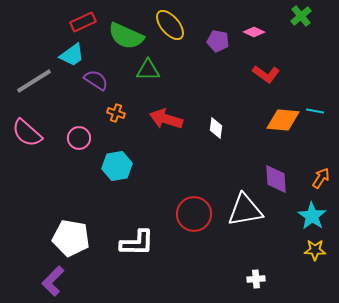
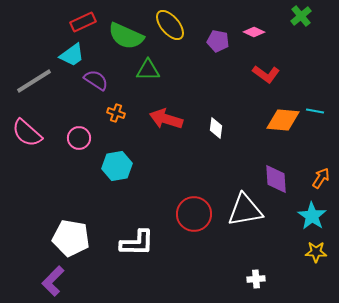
yellow star: moved 1 px right, 2 px down
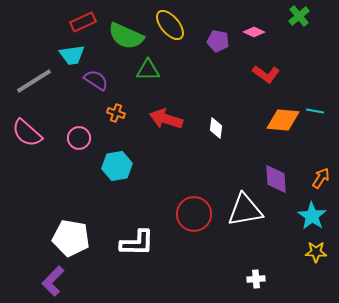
green cross: moved 2 px left
cyan trapezoid: rotated 28 degrees clockwise
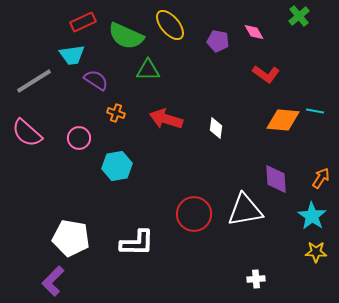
pink diamond: rotated 35 degrees clockwise
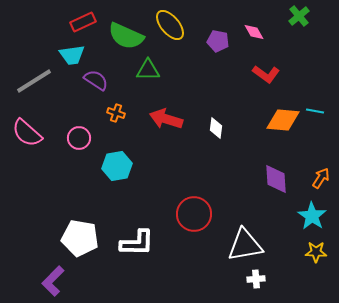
white triangle: moved 35 px down
white pentagon: moved 9 px right
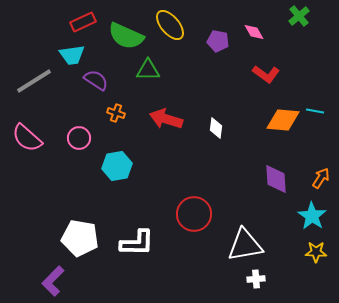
pink semicircle: moved 5 px down
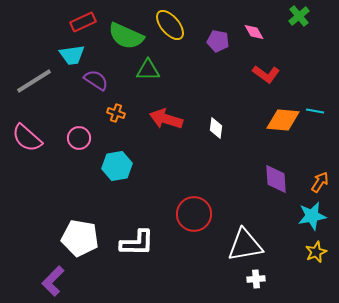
orange arrow: moved 1 px left, 4 px down
cyan star: rotated 28 degrees clockwise
yellow star: rotated 25 degrees counterclockwise
